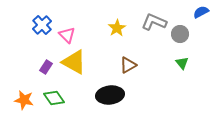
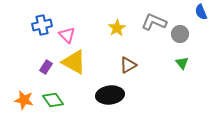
blue semicircle: rotated 84 degrees counterclockwise
blue cross: rotated 30 degrees clockwise
green diamond: moved 1 px left, 2 px down
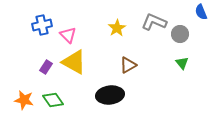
pink triangle: moved 1 px right
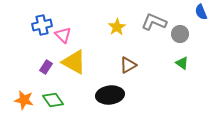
yellow star: moved 1 px up
pink triangle: moved 5 px left
green triangle: rotated 16 degrees counterclockwise
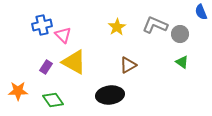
gray L-shape: moved 1 px right, 3 px down
green triangle: moved 1 px up
orange star: moved 6 px left, 9 px up; rotated 12 degrees counterclockwise
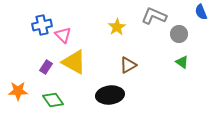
gray L-shape: moved 1 px left, 9 px up
gray circle: moved 1 px left
